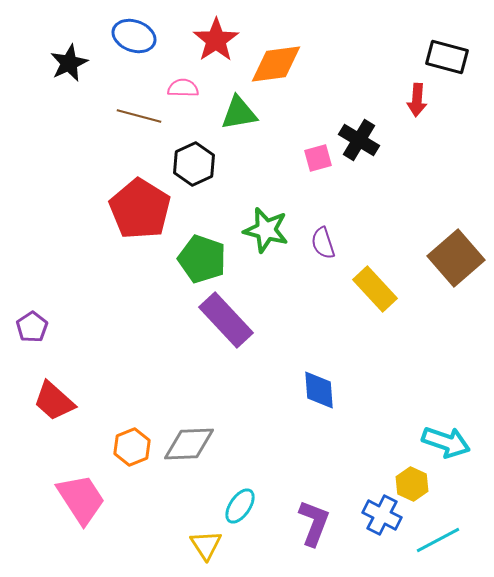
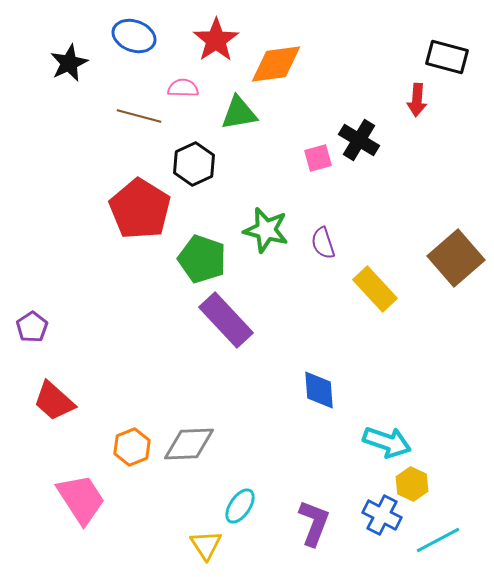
cyan arrow: moved 59 px left
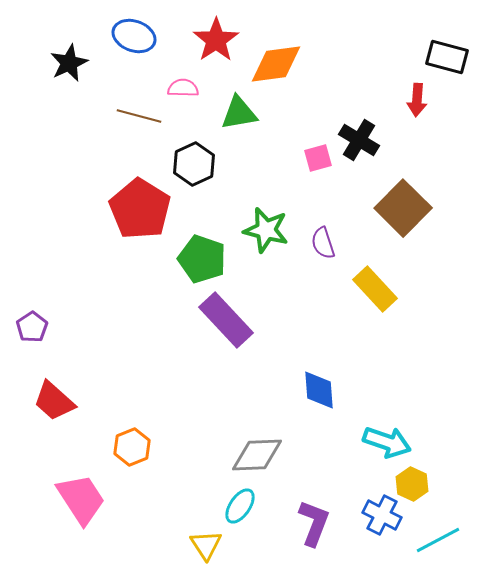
brown square: moved 53 px left, 50 px up; rotated 4 degrees counterclockwise
gray diamond: moved 68 px right, 11 px down
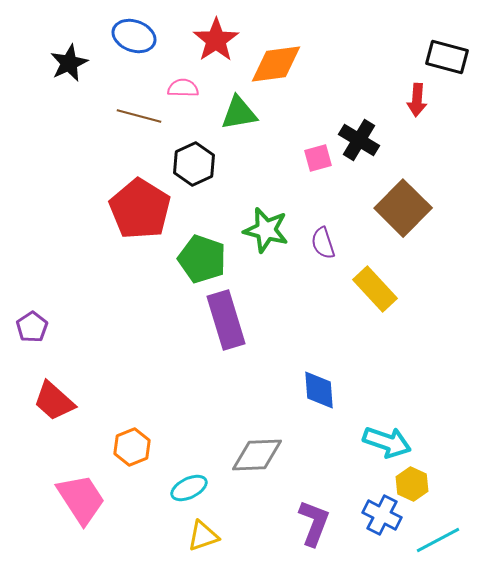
purple rectangle: rotated 26 degrees clockwise
cyan ellipse: moved 51 px left, 18 px up; rotated 30 degrees clockwise
yellow triangle: moved 3 px left, 9 px up; rotated 44 degrees clockwise
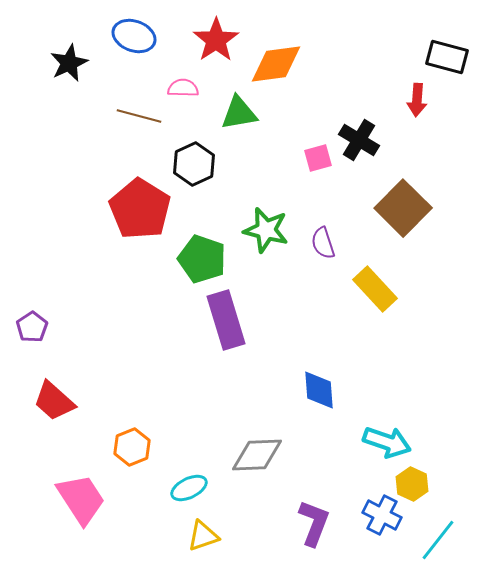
cyan line: rotated 24 degrees counterclockwise
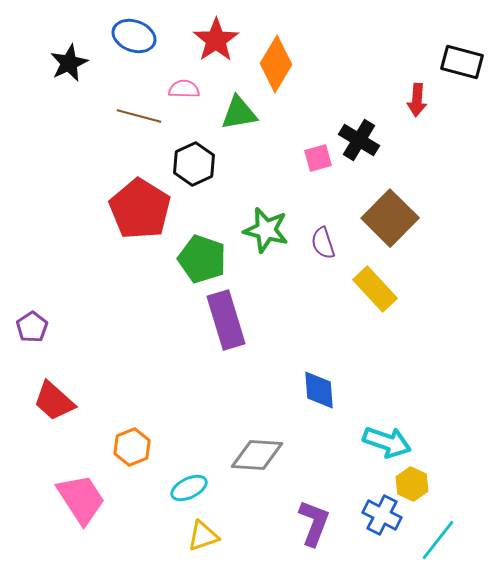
black rectangle: moved 15 px right, 5 px down
orange diamond: rotated 52 degrees counterclockwise
pink semicircle: moved 1 px right, 1 px down
brown square: moved 13 px left, 10 px down
gray diamond: rotated 6 degrees clockwise
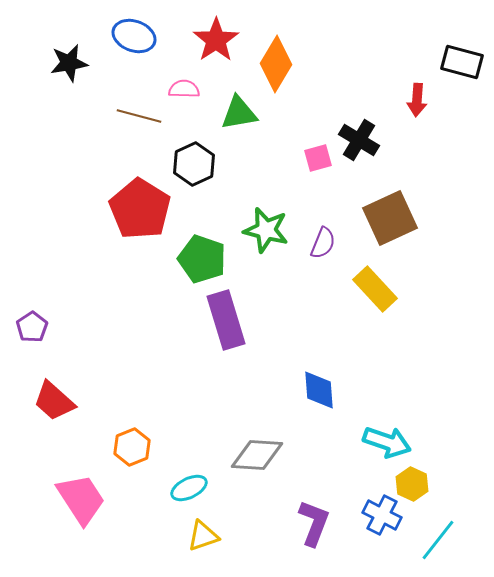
black star: rotated 15 degrees clockwise
brown square: rotated 20 degrees clockwise
purple semicircle: rotated 140 degrees counterclockwise
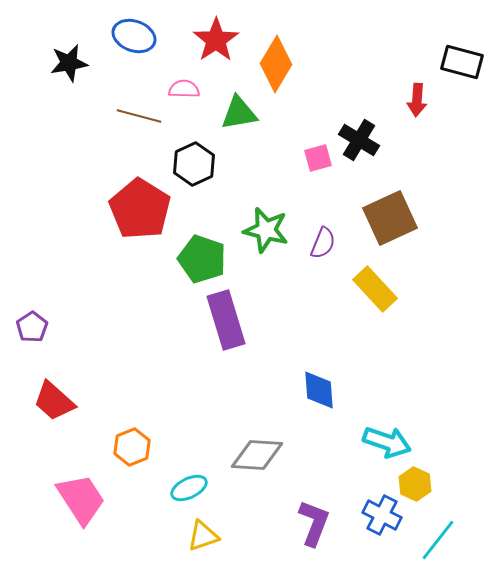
yellow hexagon: moved 3 px right
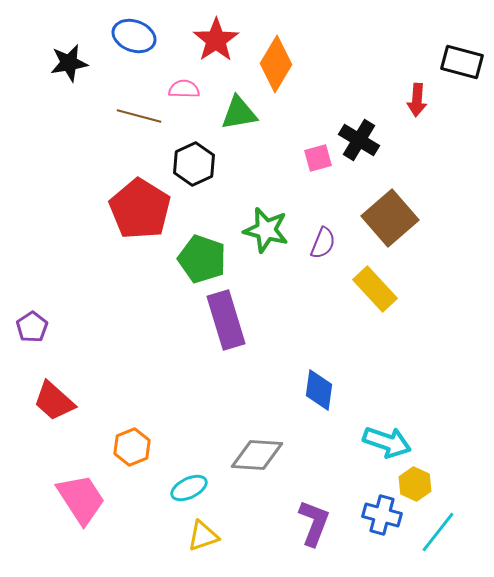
brown square: rotated 16 degrees counterclockwise
blue diamond: rotated 12 degrees clockwise
blue cross: rotated 12 degrees counterclockwise
cyan line: moved 8 px up
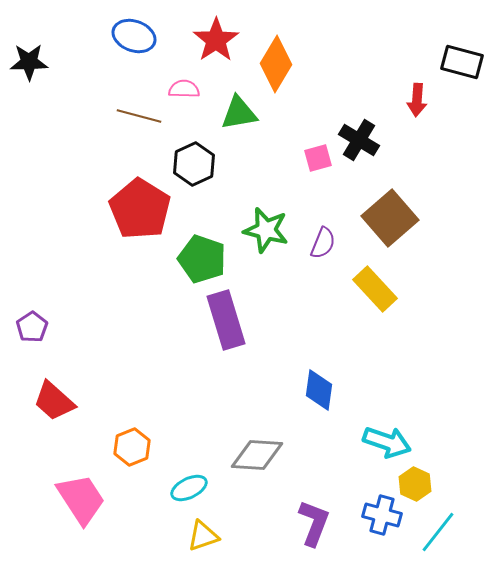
black star: moved 40 px left, 1 px up; rotated 9 degrees clockwise
